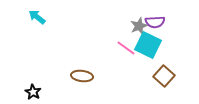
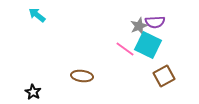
cyan arrow: moved 2 px up
pink line: moved 1 px left, 1 px down
brown square: rotated 20 degrees clockwise
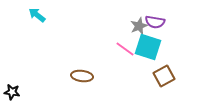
purple semicircle: rotated 12 degrees clockwise
cyan square: moved 2 px down; rotated 8 degrees counterclockwise
black star: moved 21 px left; rotated 21 degrees counterclockwise
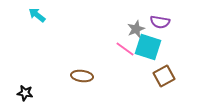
purple semicircle: moved 5 px right
gray star: moved 3 px left, 3 px down
black star: moved 13 px right, 1 px down
